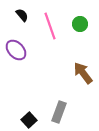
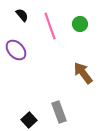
gray rectangle: rotated 40 degrees counterclockwise
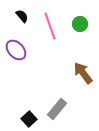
black semicircle: moved 1 px down
gray rectangle: moved 2 px left, 3 px up; rotated 60 degrees clockwise
black square: moved 1 px up
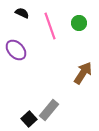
black semicircle: moved 3 px up; rotated 24 degrees counterclockwise
green circle: moved 1 px left, 1 px up
brown arrow: rotated 70 degrees clockwise
gray rectangle: moved 8 px left, 1 px down
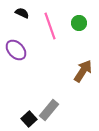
brown arrow: moved 2 px up
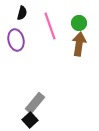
black semicircle: rotated 80 degrees clockwise
purple ellipse: moved 10 px up; rotated 30 degrees clockwise
brown arrow: moved 4 px left, 27 px up; rotated 25 degrees counterclockwise
gray rectangle: moved 14 px left, 7 px up
black square: moved 1 px right, 1 px down
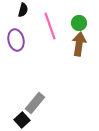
black semicircle: moved 1 px right, 3 px up
black square: moved 8 px left
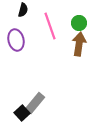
black square: moved 7 px up
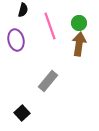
gray rectangle: moved 13 px right, 22 px up
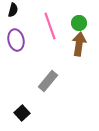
black semicircle: moved 10 px left
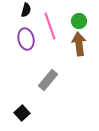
black semicircle: moved 13 px right
green circle: moved 2 px up
purple ellipse: moved 10 px right, 1 px up
brown arrow: rotated 15 degrees counterclockwise
gray rectangle: moved 1 px up
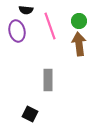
black semicircle: rotated 80 degrees clockwise
purple ellipse: moved 9 px left, 8 px up
gray rectangle: rotated 40 degrees counterclockwise
black square: moved 8 px right, 1 px down; rotated 21 degrees counterclockwise
